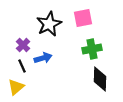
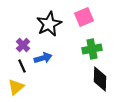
pink square: moved 1 px right, 1 px up; rotated 12 degrees counterclockwise
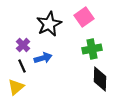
pink square: rotated 12 degrees counterclockwise
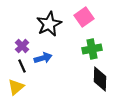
purple cross: moved 1 px left, 1 px down
